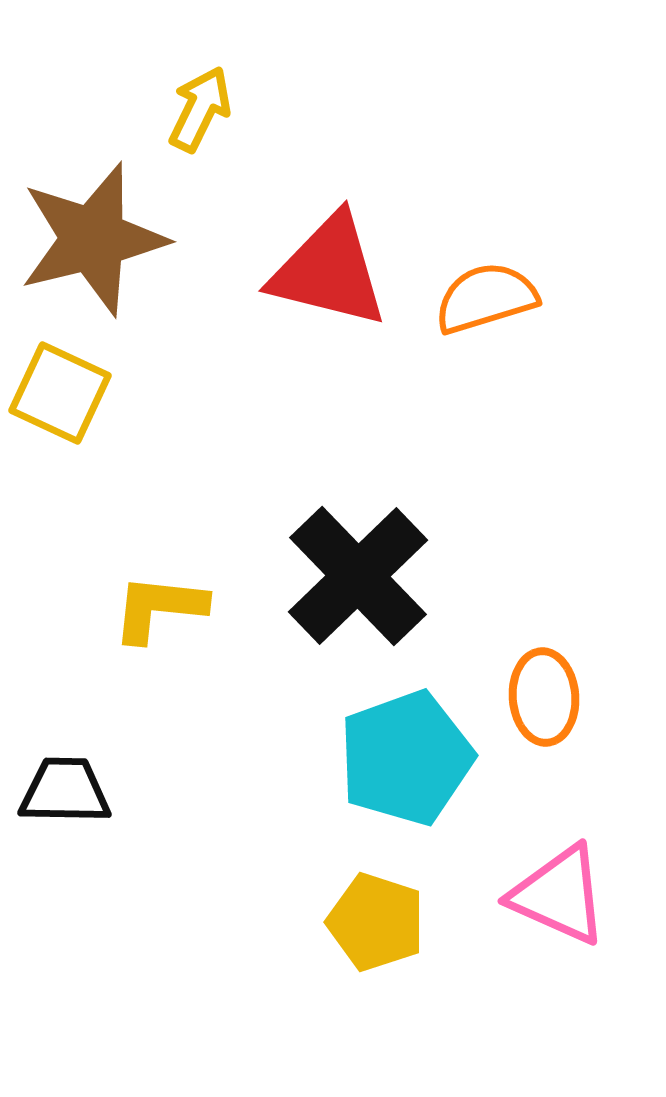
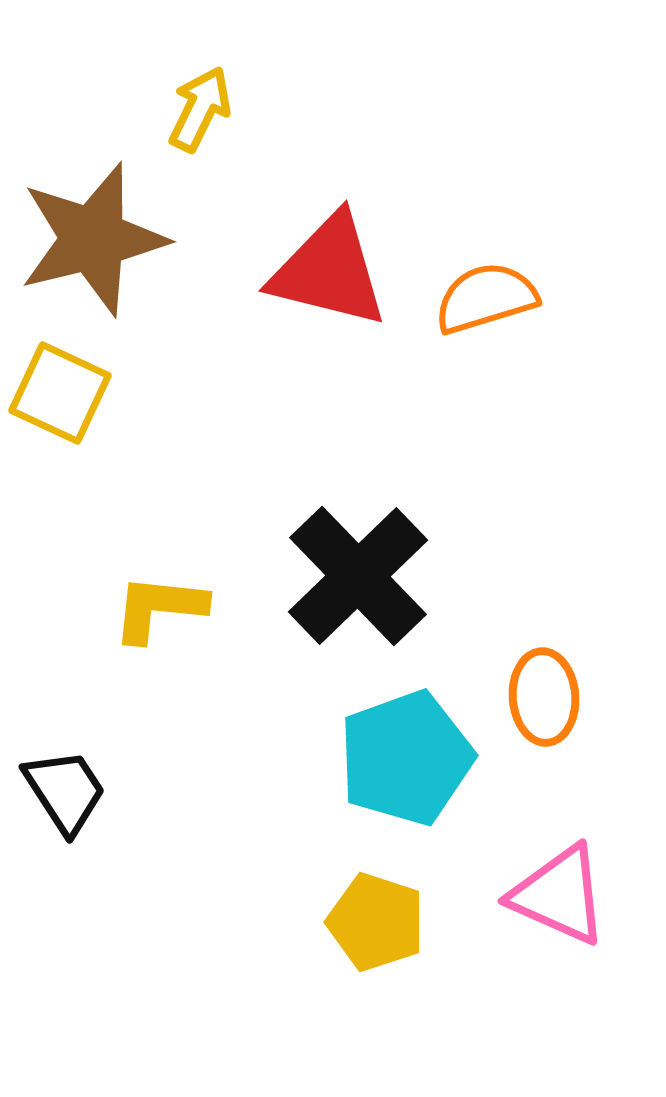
black trapezoid: rotated 56 degrees clockwise
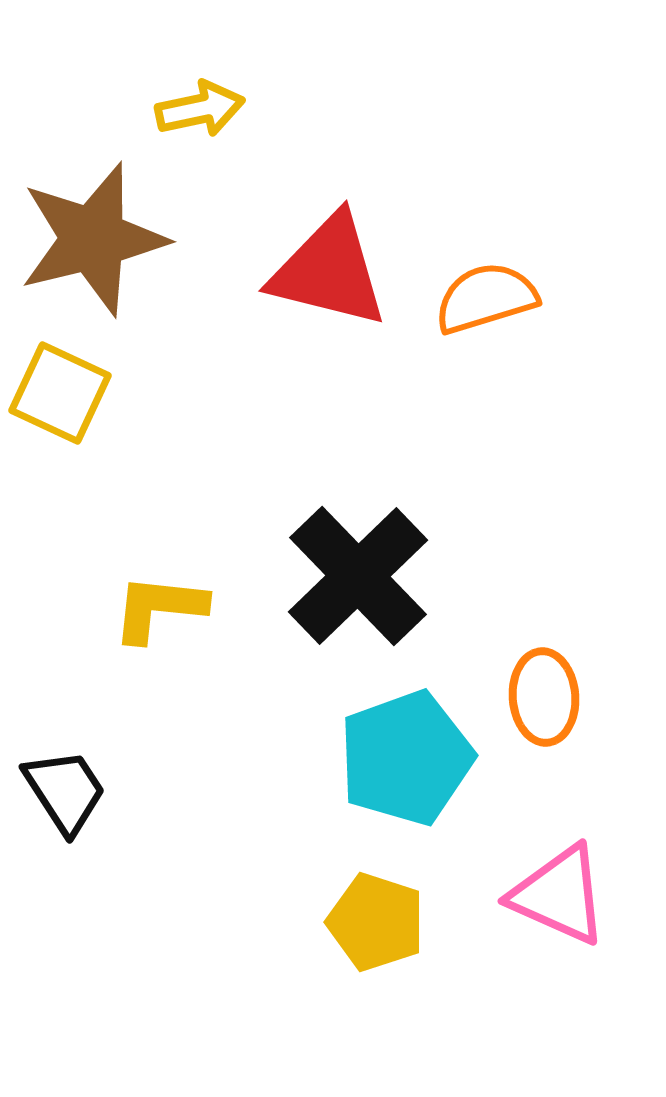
yellow arrow: rotated 52 degrees clockwise
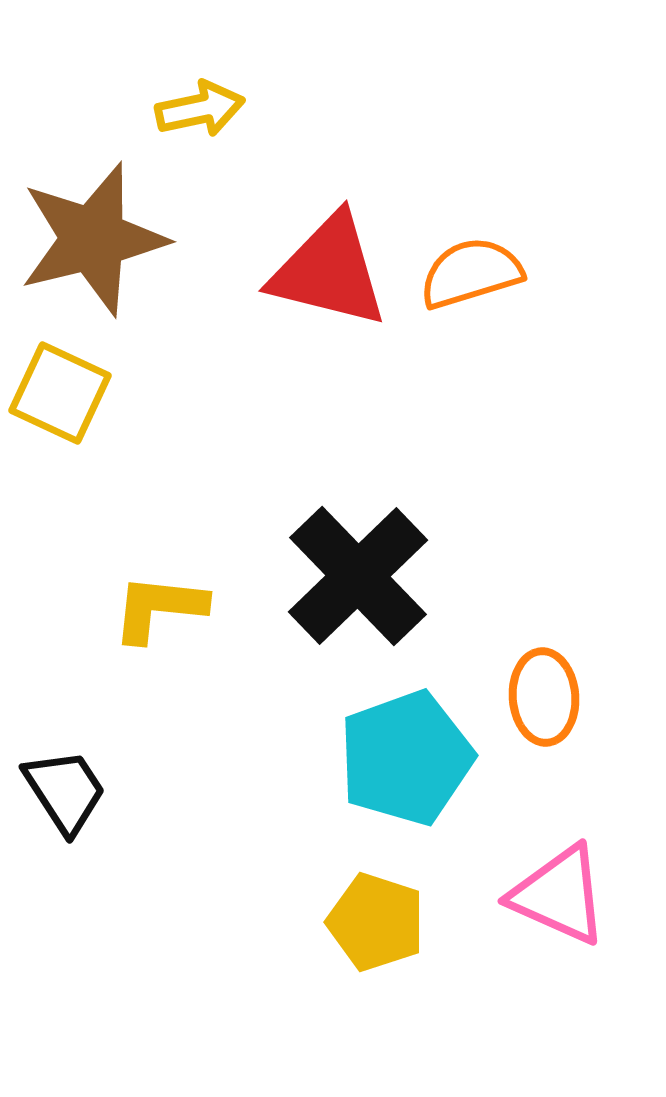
orange semicircle: moved 15 px left, 25 px up
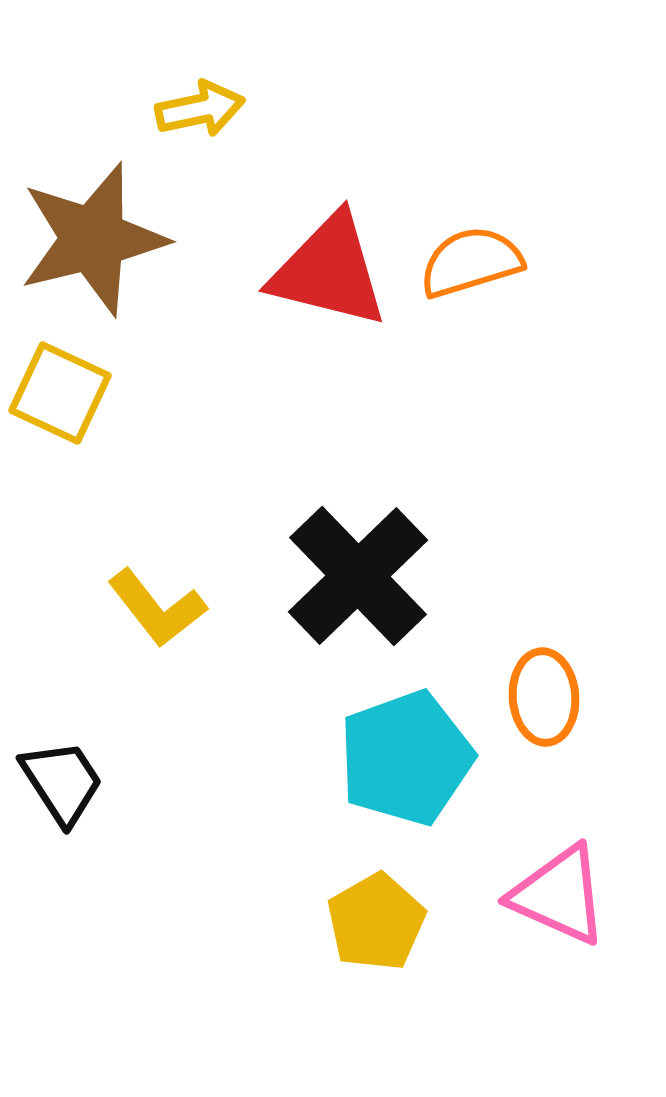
orange semicircle: moved 11 px up
yellow L-shape: moved 2 px left; rotated 134 degrees counterclockwise
black trapezoid: moved 3 px left, 9 px up
yellow pentagon: rotated 24 degrees clockwise
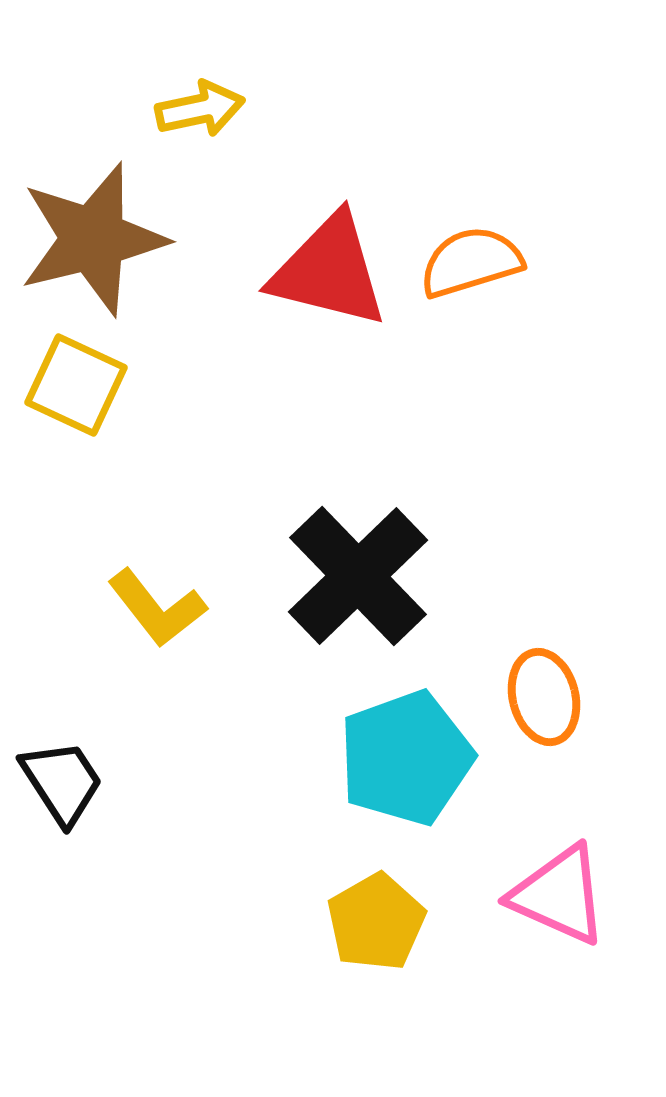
yellow square: moved 16 px right, 8 px up
orange ellipse: rotated 10 degrees counterclockwise
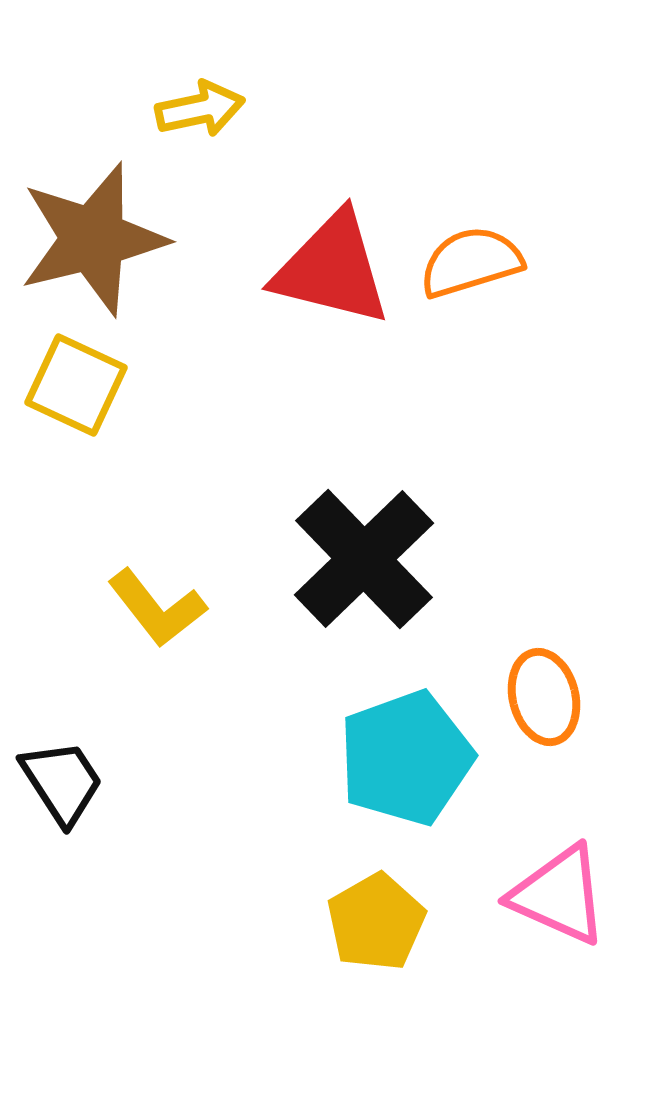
red triangle: moved 3 px right, 2 px up
black cross: moved 6 px right, 17 px up
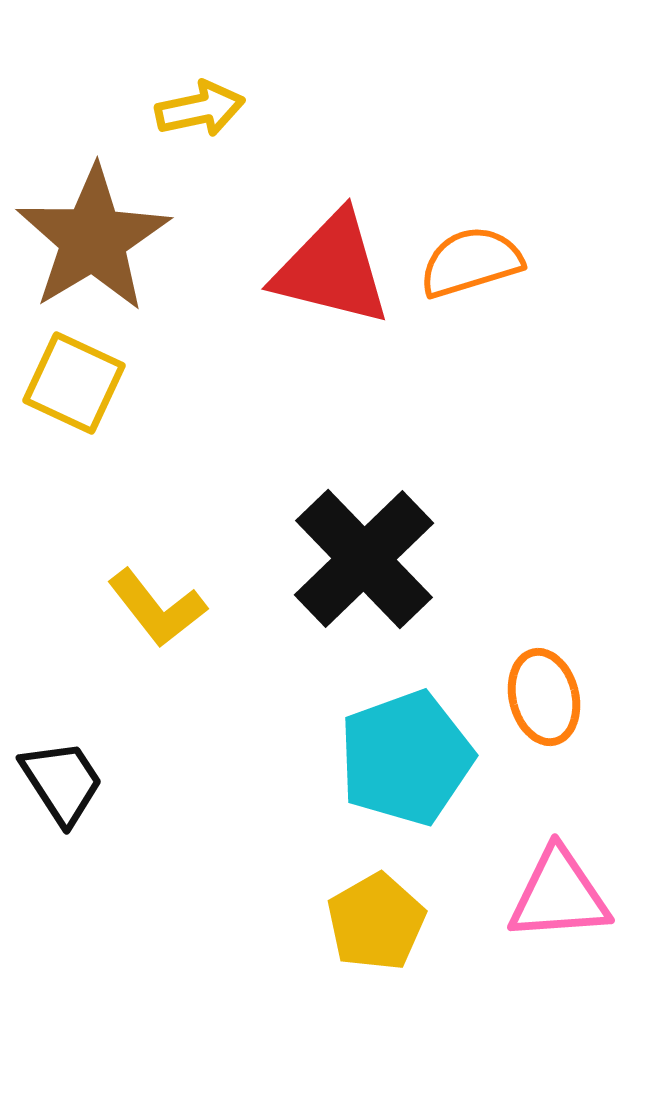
brown star: rotated 17 degrees counterclockwise
yellow square: moved 2 px left, 2 px up
pink triangle: rotated 28 degrees counterclockwise
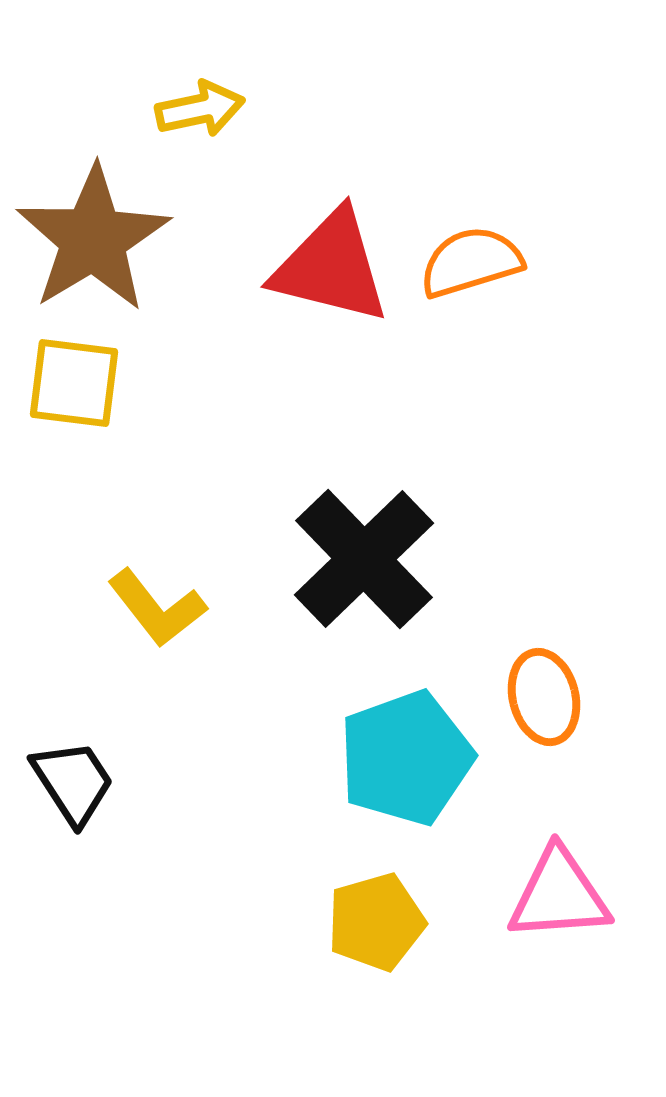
red triangle: moved 1 px left, 2 px up
yellow square: rotated 18 degrees counterclockwise
black trapezoid: moved 11 px right
yellow pentagon: rotated 14 degrees clockwise
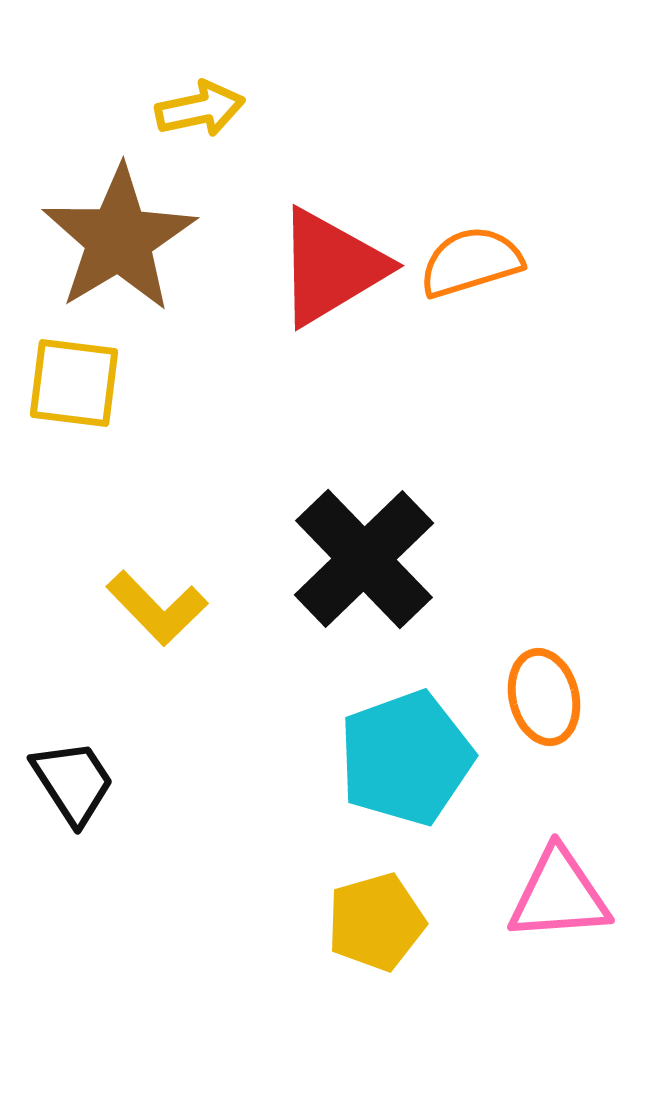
brown star: moved 26 px right
red triangle: rotated 45 degrees counterclockwise
yellow L-shape: rotated 6 degrees counterclockwise
